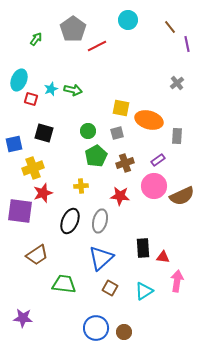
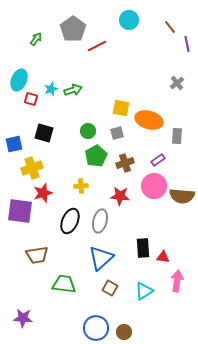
cyan circle at (128, 20): moved 1 px right
green arrow at (73, 90): rotated 30 degrees counterclockwise
yellow cross at (33, 168): moved 1 px left
brown semicircle at (182, 196): rotated 30 degrees clockwise
brown trapezoid at (37, 255): rotated 25 degrees clockwise
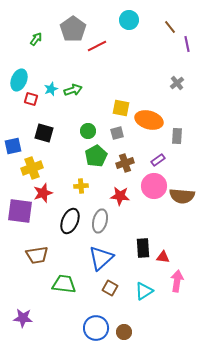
blue square at (14, 144): moved 1 px left, 2 px down
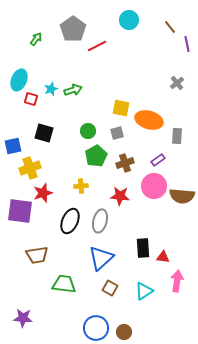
yellow cross at (32, 168): moved 2 px left
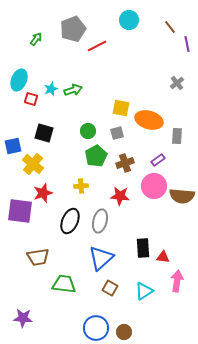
gray pentagon at (73, 29): rotated 15 degrees clockwise
yellow cross at (30, 168): moved 3 px right, 4 px up; rotated 30 degrees counterclockwise
brown trapezoid at (37, 255): moved 1 px right, 2 px down
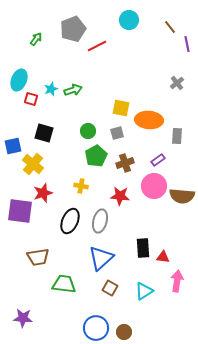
orange ellipse at (149, 120): rotated 12 degrees counterclockwise
yellow cross at (81, 186): rotated 16 degrees clockwise
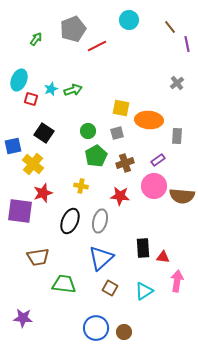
black square at (44, 133): rotated 18 degrees clockwise
